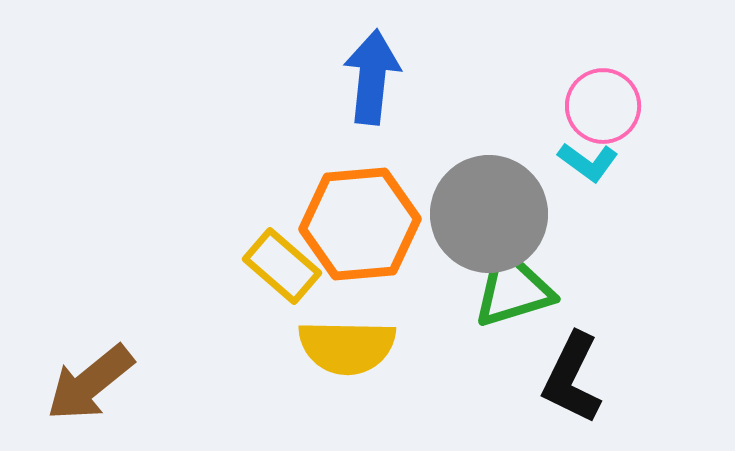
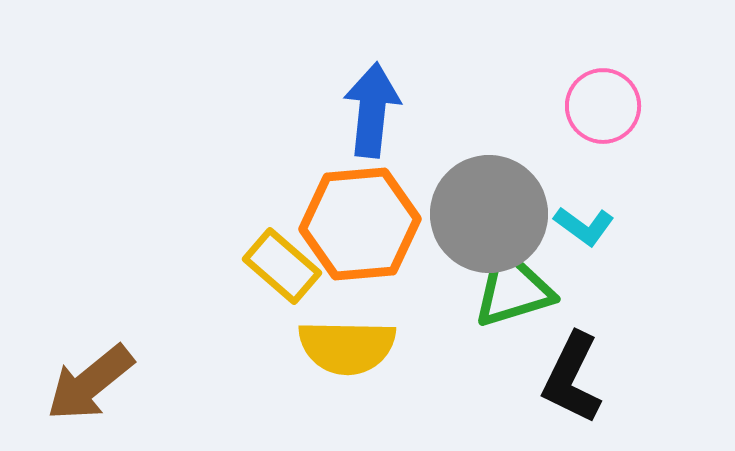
blue arrow: moved 33 px down
cyan L-shape: moved 4 px left, 64 px down
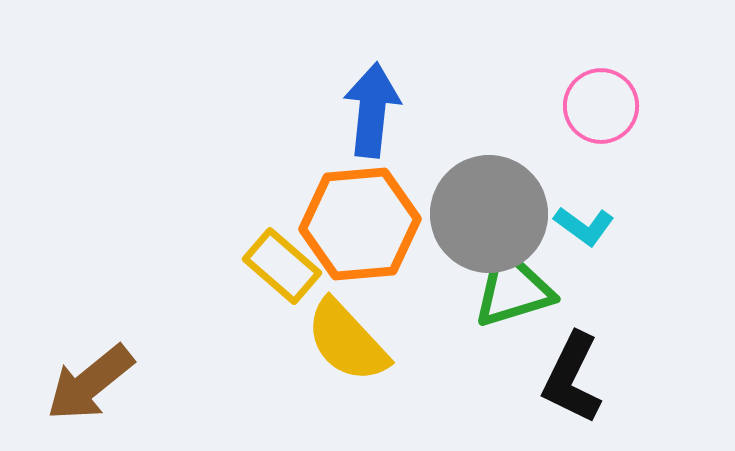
pink circle: moved 2 px left
yellow semicircle: moved 6 px up; rotated 46 degrees clockwise
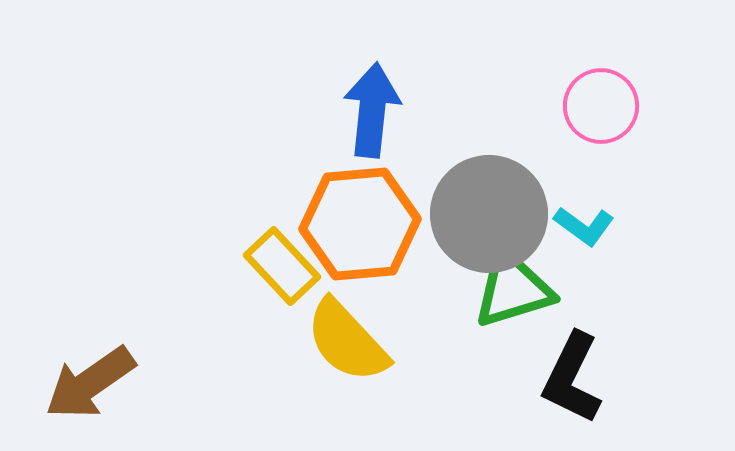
yellow rectangle: rotated 6 degrees clockwise
brown arrow: rotated 4 degrees clockwise
